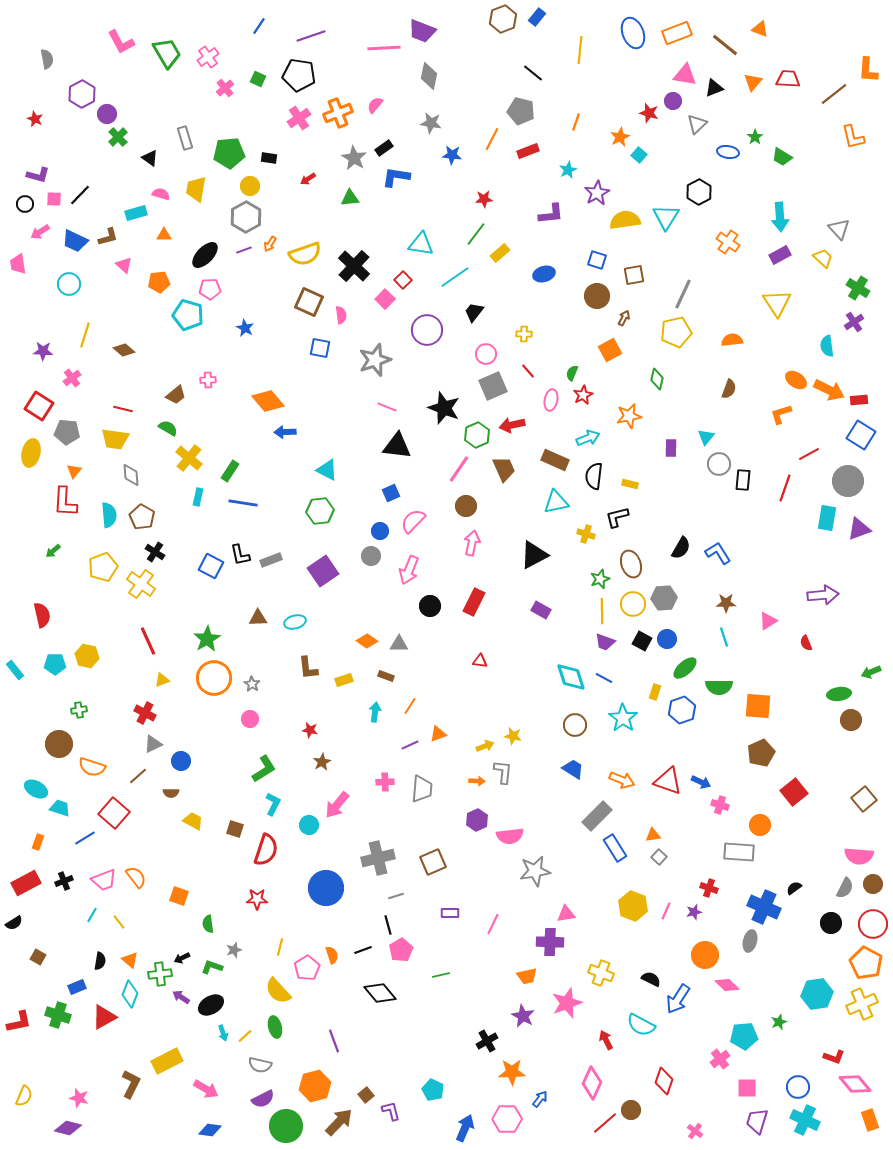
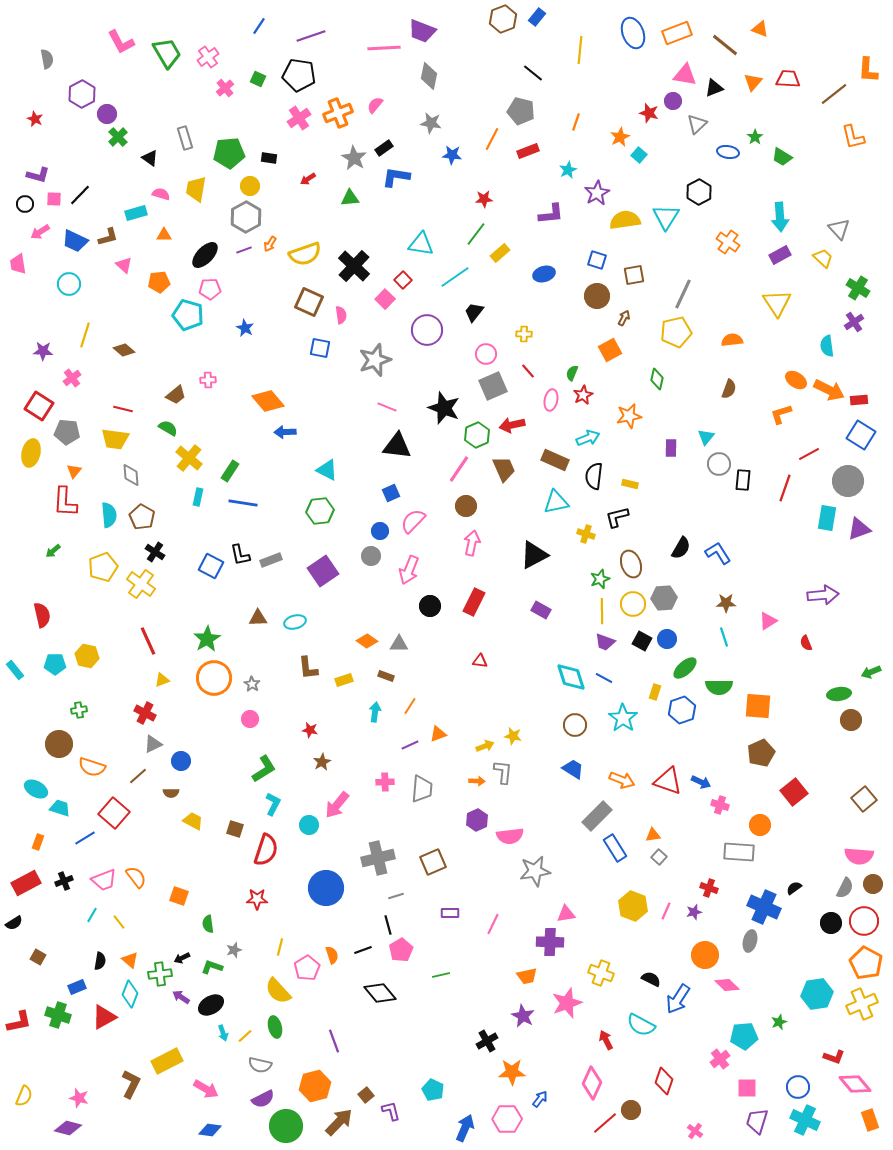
red circle at (873, 924): moved 9 px left, 3 px up
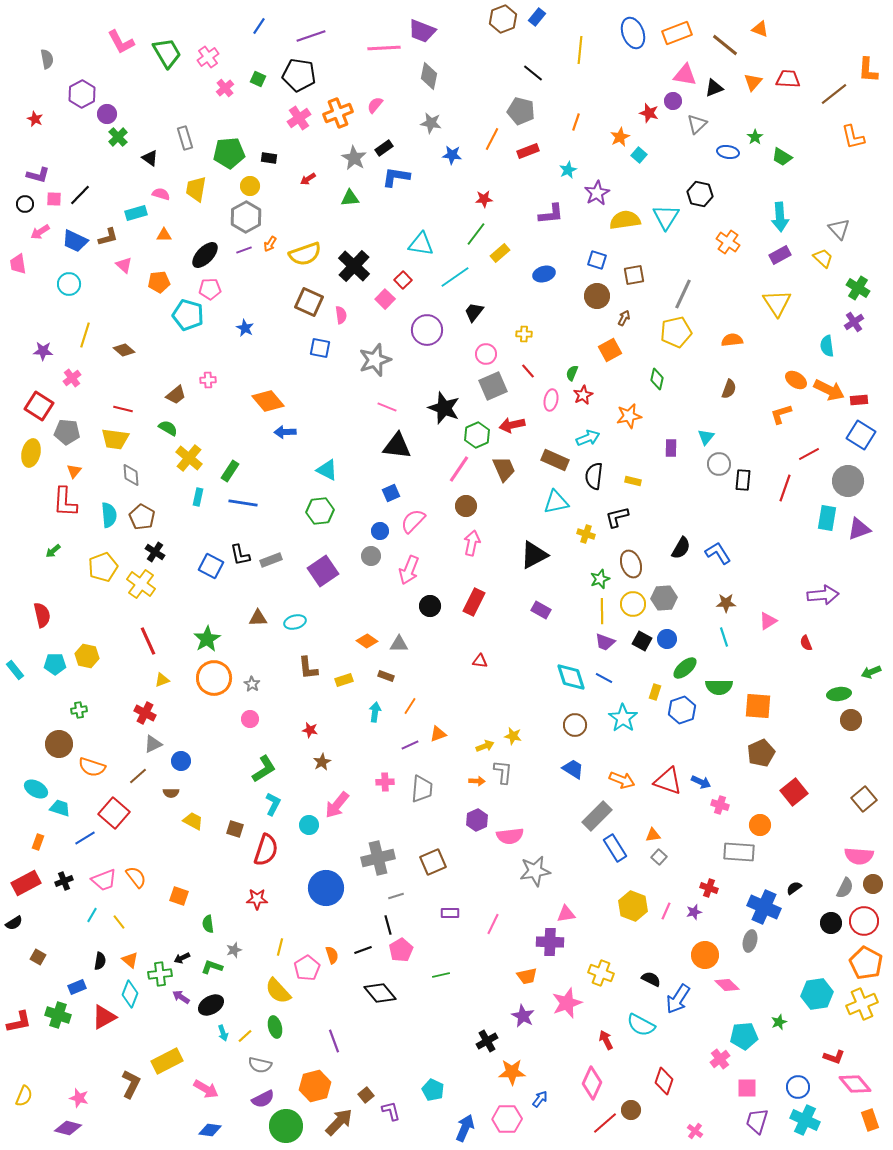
black hexagon at (699, 192): moved 1 px right, 2 px down; rotated 20 degrees counterclockwise
yellow rectangle at (630, 484): moved 3 px right, 3 px up
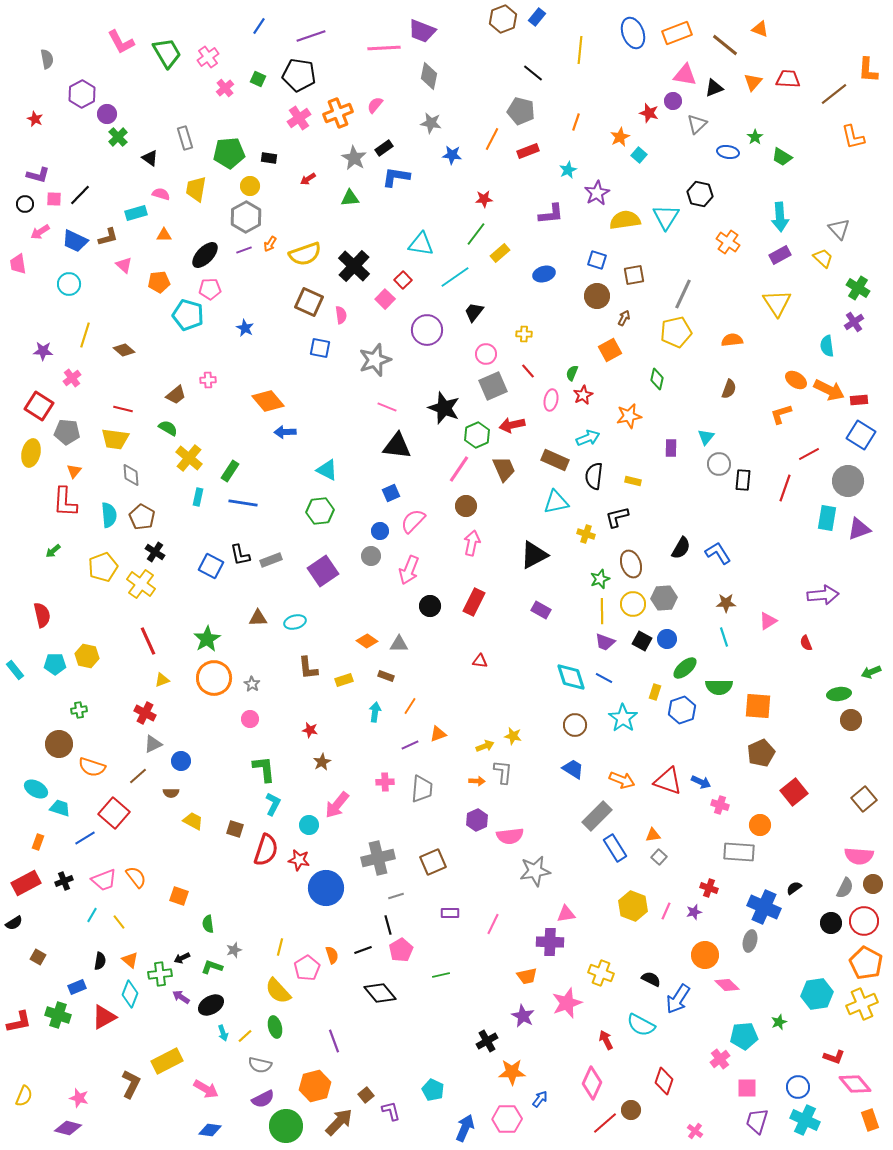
green L-shape at (264, 769): rotated 64 degrees counterclockwise
red star at (257, 899): moved 42 px right, 39 px up; rotated 10 degrees clockwise
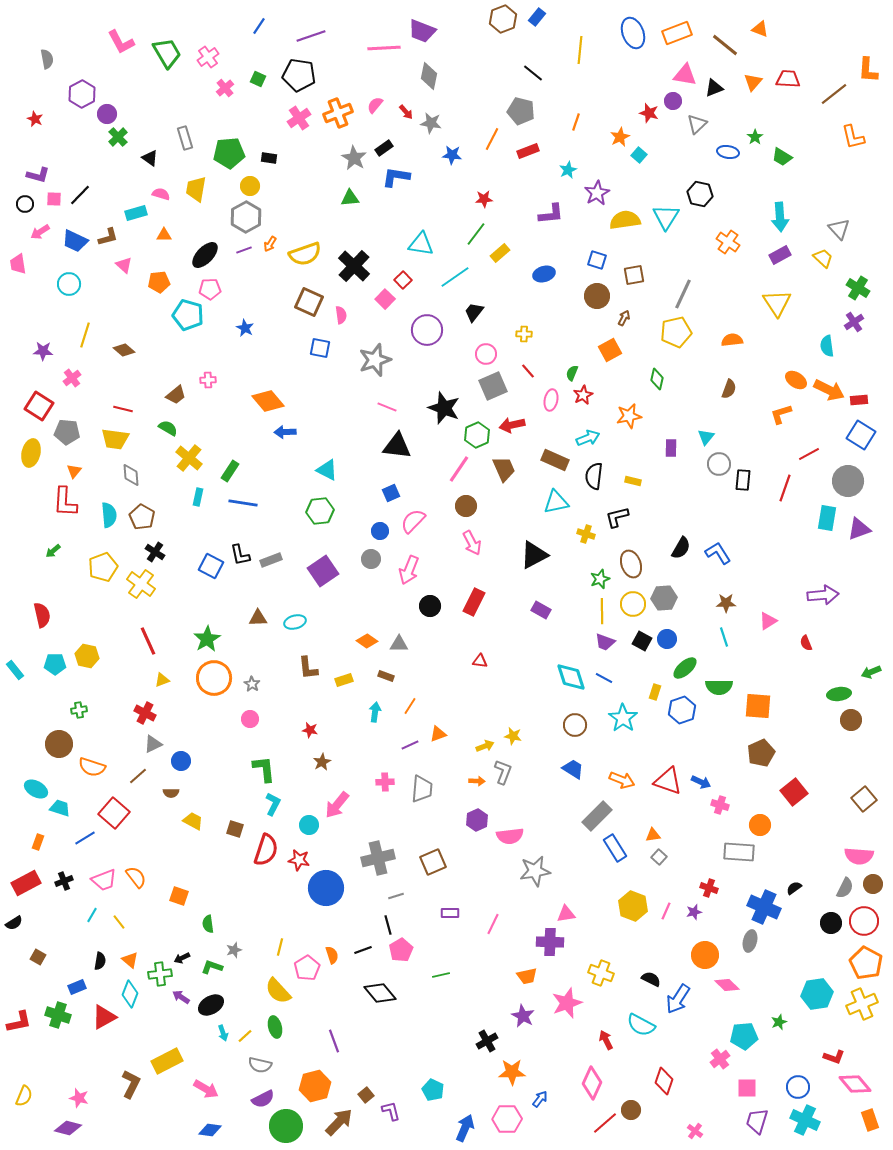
red arrow at (308, 179): moved 98 px right, 67 px up; rotated 98 degrees counterclockwise
pink arrow at (472, 543): rotated 140 degrees clockwise
gray circle at (371, 556): moved 3 px down
gray L-shape at (503, 772): rotated 15 degrees clockwise
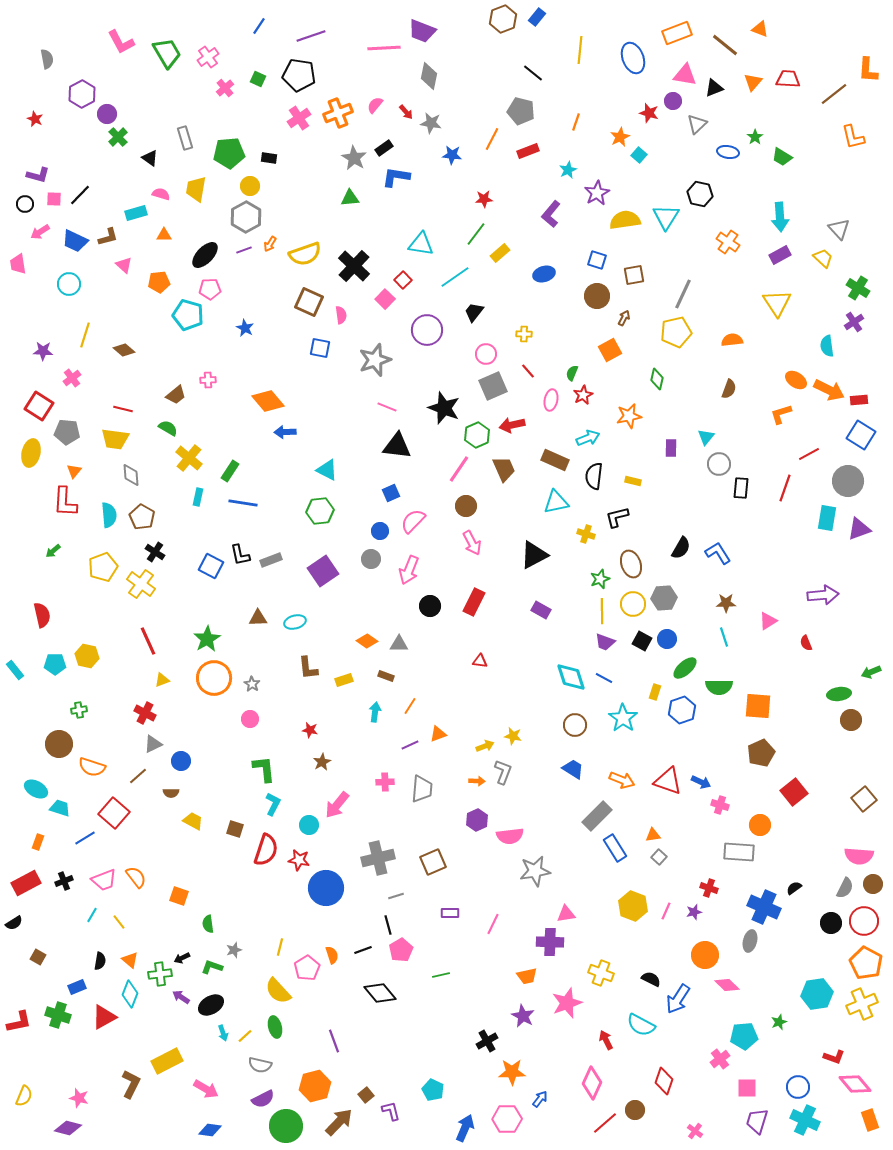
blue ellipse at (633, 33): moved 25 px down
purple L-shape at (551, 214): rotated 136 degrees clockwise
black rectangle at (743, 480): moved 2 px left, 8 px down
brown circle at (631, 1110): moved 4 px right
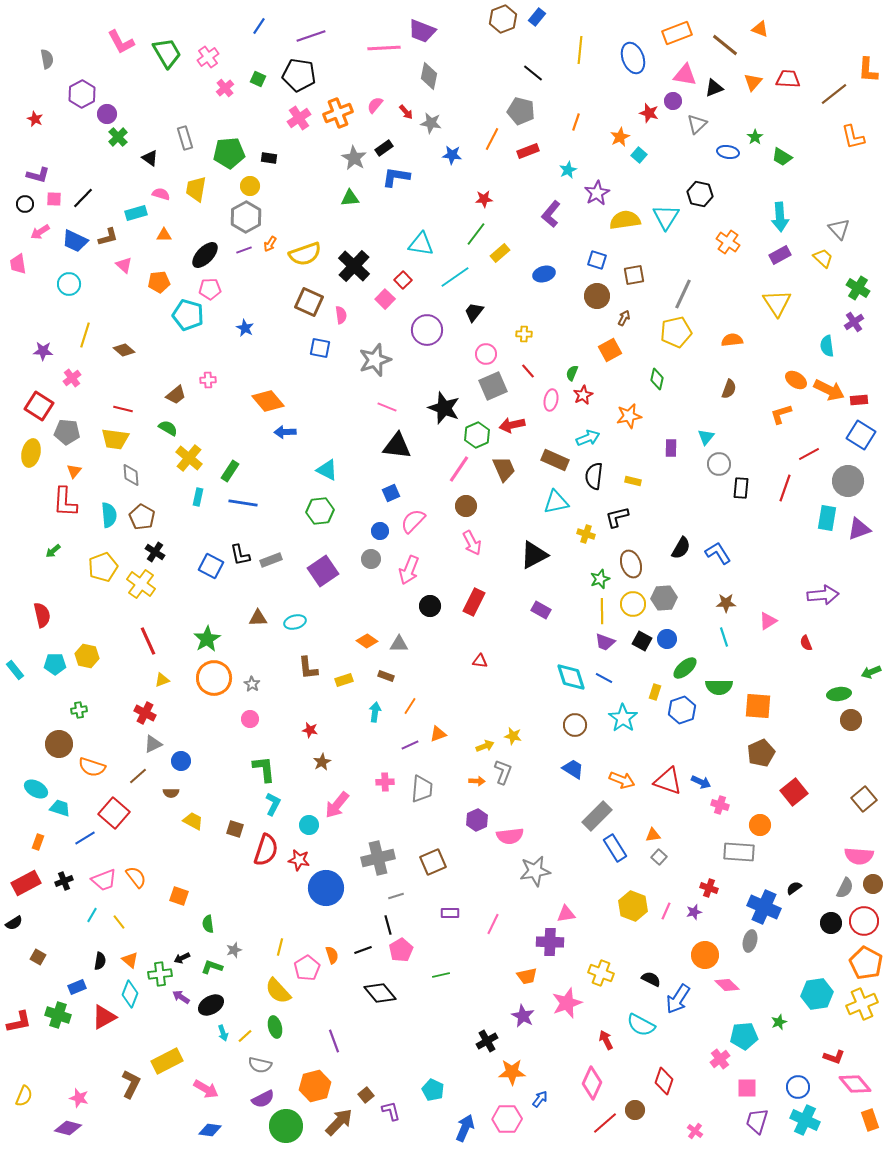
black line at (80, 195): moved 3 px right, 3 px down
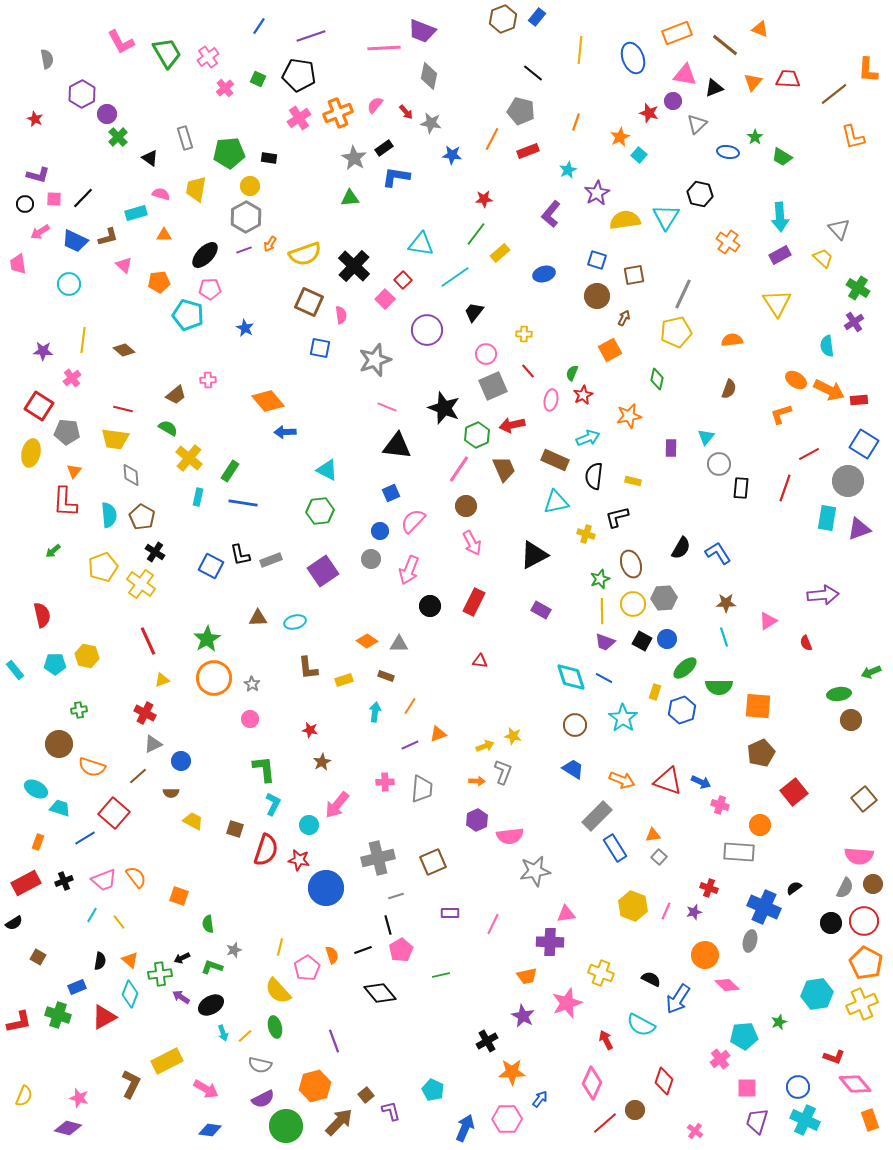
yellow line at (85, 335): moved 2 px left, 5 px down; rotated 10 degrees counterclockwise
blue square at (861, 435): moved 3 px right, 9 px down
